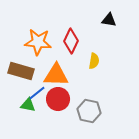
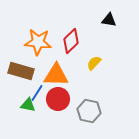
red diamond: rotated 20 degrees clockwise
yellow semicircle: moved 2 px down; rotated 147 degrees counterclockwise
blue line: rotated 18 degrees counterclockwise
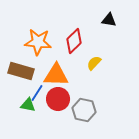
red diamond: moved 3 px right
gray hexagon: moved 5 px left, 1 px up
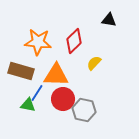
red circle: moved 5 px right
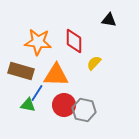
red diamond: rotated 45 degrees counterclockwise
red circle: moved 1 px right, 6 px down
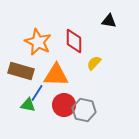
black triangle: moved 1 px down
orange star: rotated 20 degrees clockwise
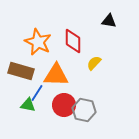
red diamond: moved 1 px left
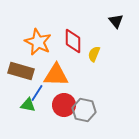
black triangle: moved 7 px right; rotated 42 degrees clockwise
yellow semicircle: moved 9 px up; rotated 21 degrees counterclockwise
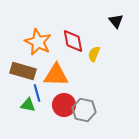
red diamond: rotated 10 degrees counterclockwise
brown rectangle: moved 2 px right
blue line: rotated 48 degrees counterclockwise
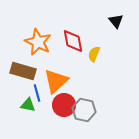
orange triangle: moved 6 px down; rotated 44 degrees counterclockwise
